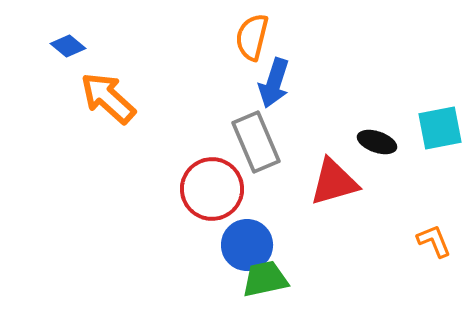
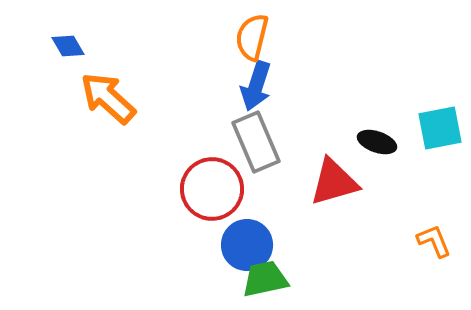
blue diamond: rotated 20 degrees clockwise
blue arrow: moved 18 px left, 3 px down
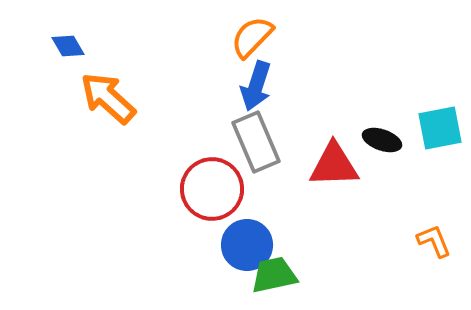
orange semicircle: rotated 30 degrees clockwise
black ellipse: moved 5 px right, 2 px up
red triangle: moved 17 px up; rotated 14 degrees clockwise
green trapezoid: moved 9 px right, 4 px up
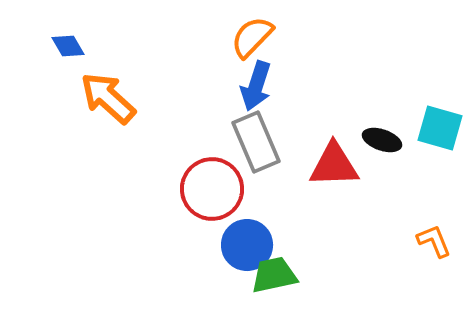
cyan square: rotated 27 degrees clockwise
